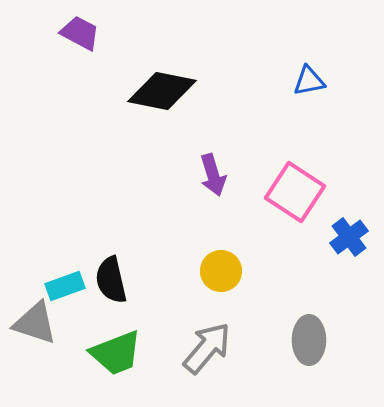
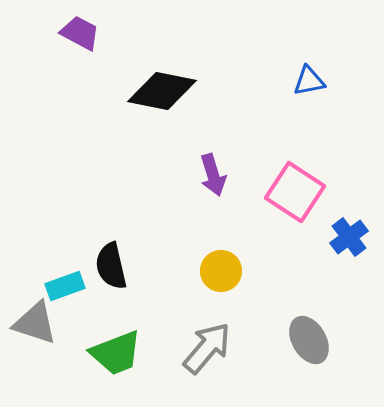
black semicircle: moved 14 px up
gray ellipse: rotated 30 degrees counterclockwise
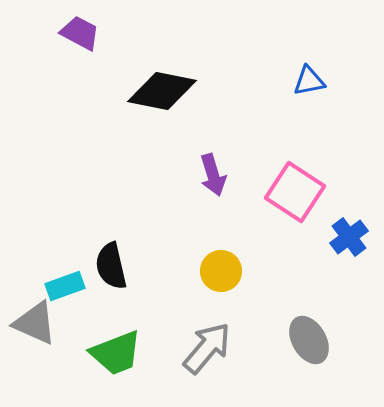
gray triangle: rotated 6 degrees clockwise
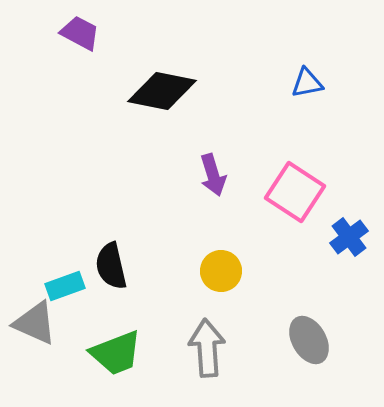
blue triangle: moved 2 px left, 2 px down
gray arrow: rotated 44 degrees counterclockwise
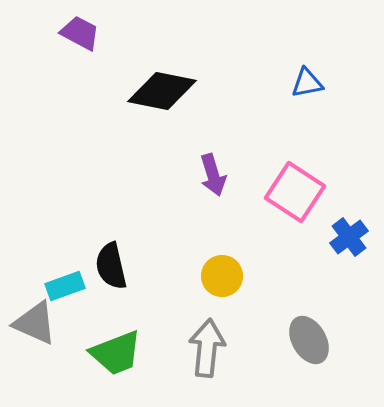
yellow circle: moved 1 px right, 5 px down
gray arrow: rotated 10 degrees clockwise
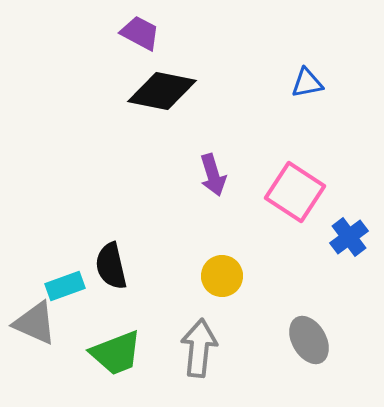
purple trapezoid: moved 60 px right
gray arrow: moved 8 px left
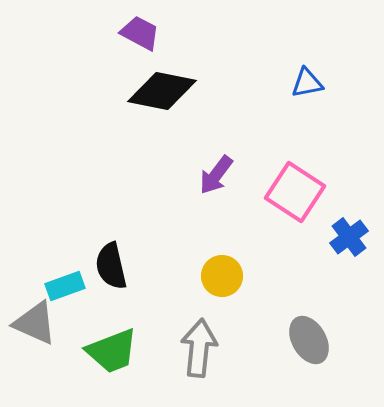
purple arrow: moved 3 px right; rotated 54 degrees clockwise
green trapezoid: moved 4 px left, 2 px up
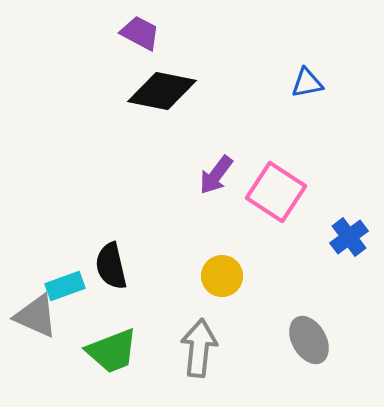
pink square: moved 19 px left
gray triangle: moved 1 px right, 7 px up
